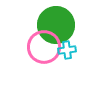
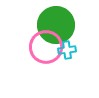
pink circle: moved 2 px right
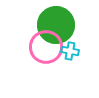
cyan cross: moved 3 px right, 1 px down; rotated 18 degrees clockwise
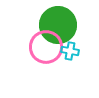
green circle: moved 2 px right
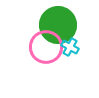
cyan cross: moved 4 px up; rotated 18 degrees clockwise
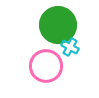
pink circle: moved 19 px down
